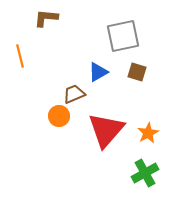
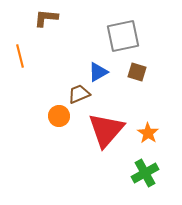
brown trapezoid: moved 5 px right
orange star: rotated 10 degrees counterclockwise
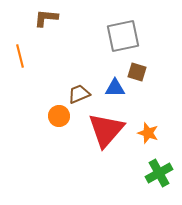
blue triangle: moved 17 px right, 16 px down; rotated 30 degrees clockwise
orange star: rotated 15 degrees counterclockwise
green cross: moved 14 px right
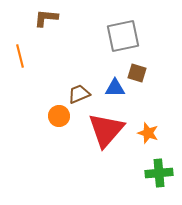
brown square: moved 1 px down
green cross: rotated 24 degrees clockwise
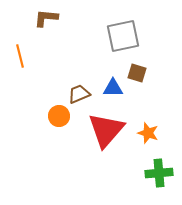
blue triangle: moved 2 px left
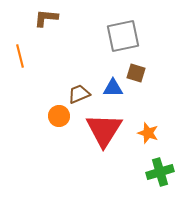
brown square: moved 1 px left
red triangle: moved 2 px left; rotated 9 degrees counterclockwise
green cross: moved 1 px right, 1 px up; rotated 12 degrees counterclockwise
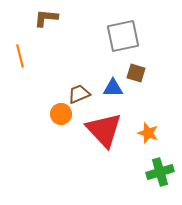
orange circle: moved 2 px right, 2 px up
red triangle: rotated 15 degrees counterclockwise
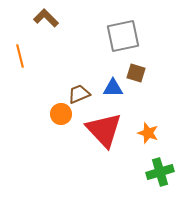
brown L-shape: rotated 40 degrees clockwise
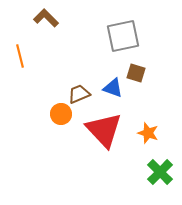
blue triangle: rotated 20 degrees clockwise
green cross: rotated 28 degrees counterclockwise
